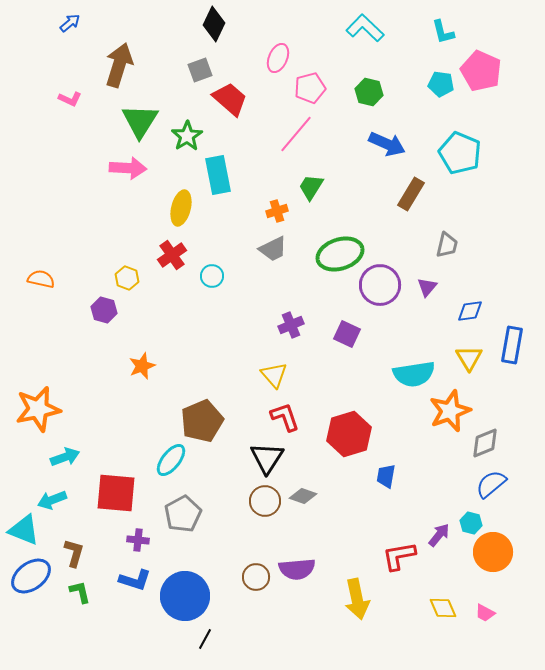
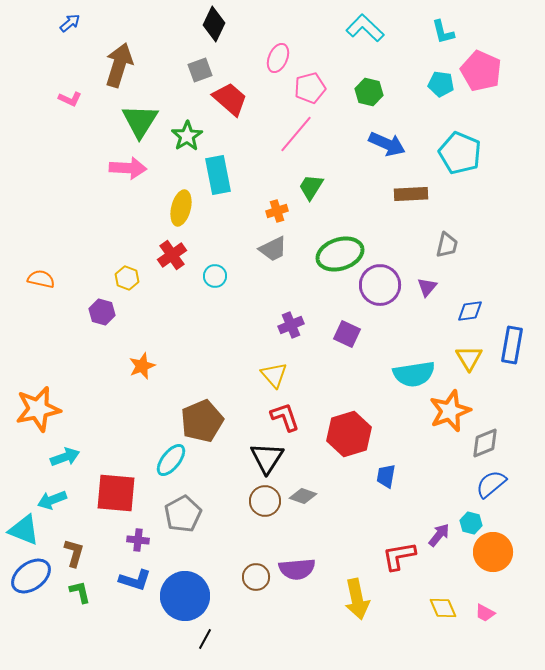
brown rectangle at (411, 194): rotated 56 degrees clockwise
cyan circle at (212, 276): moved 3 px right
purple hexagon at (104, 310): moved 2 px left, 2 px down
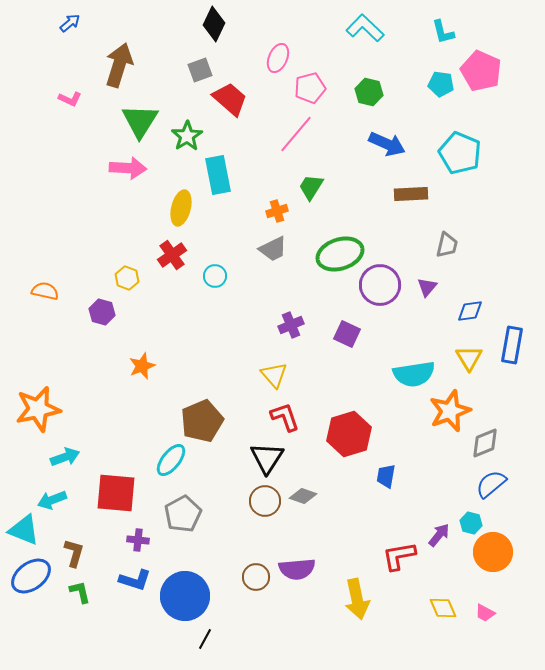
orange semicircle at (41, 279): moved 4 px right, 12 px down
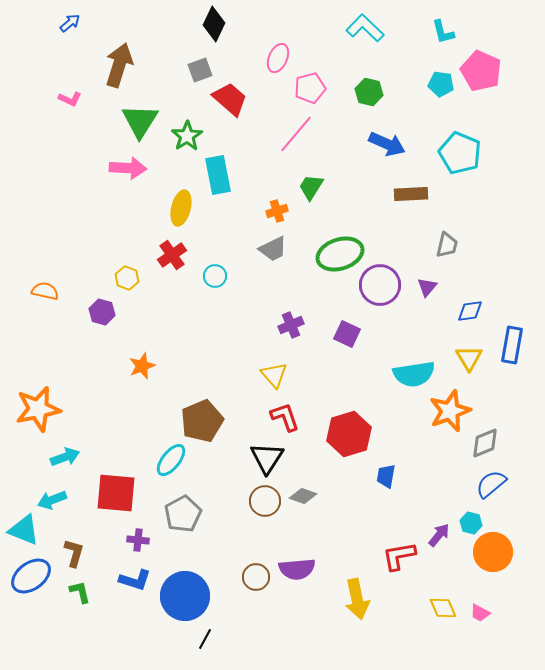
pink trapezoid at (485, 613): moved 5 px left
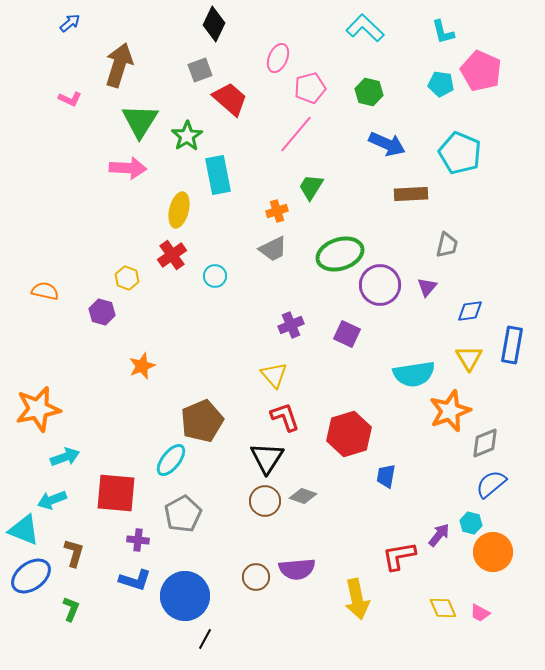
yellow ellipse at (181, 208): moved 2 px left, 2 px down
green L-shape at (80, 592): moved 9 px left, 17 px down; rotated 35 degrees clockwise
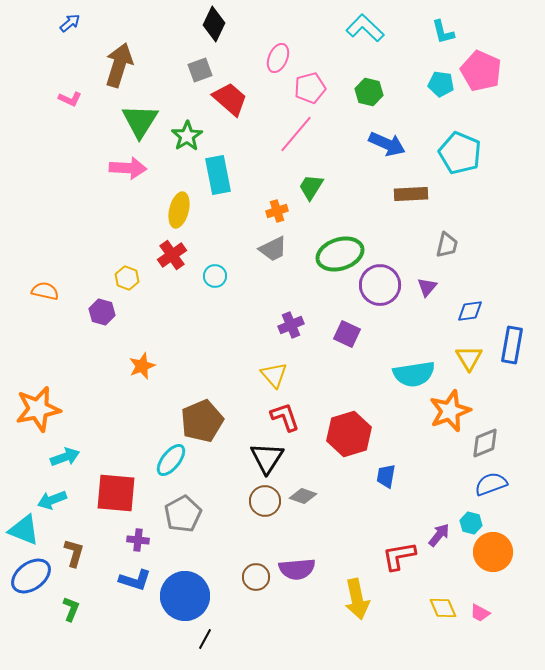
blue semicircle at (491, 484): rotated 20 degrees clockwise
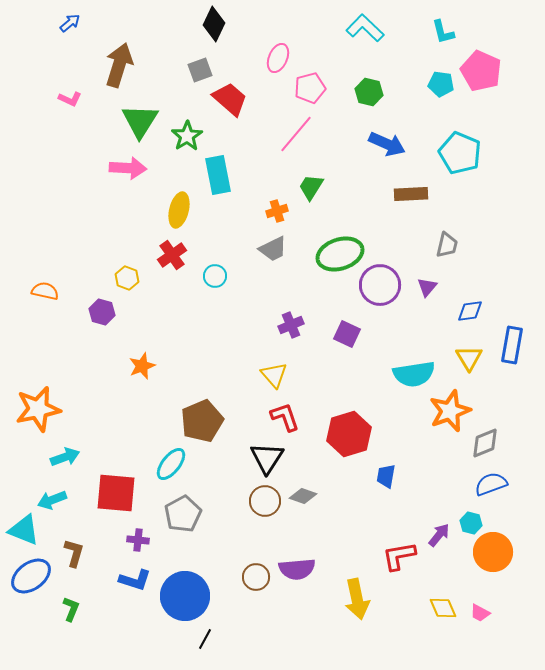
cyan ellipse at (171, 460): moved 4 px down
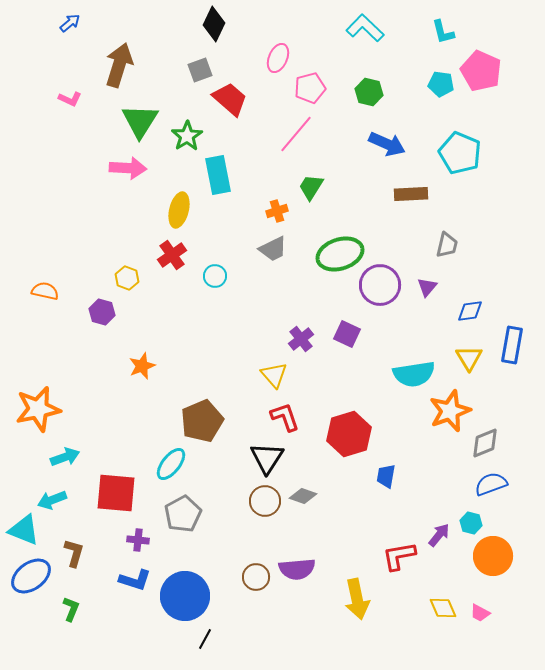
purple cross at (291, 325): moved 10 px right, 14 px down; rotated 15 degrees counterclockwise
orange circle at (493, 552): moved 4 px down
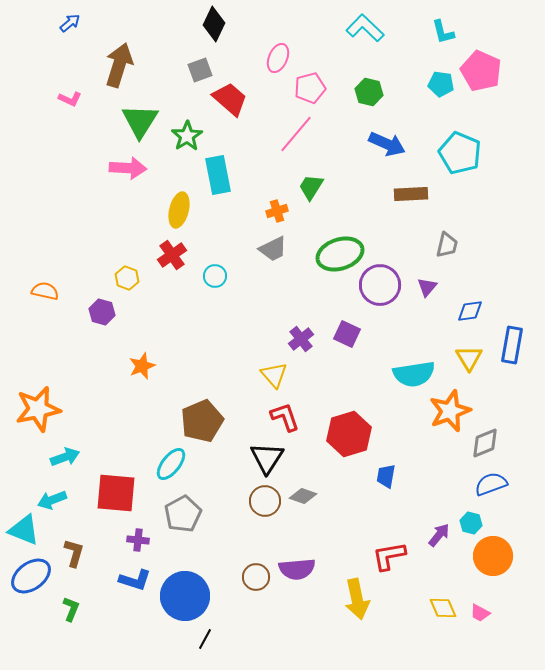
red L-shape at (399, 556): moved 10 px left
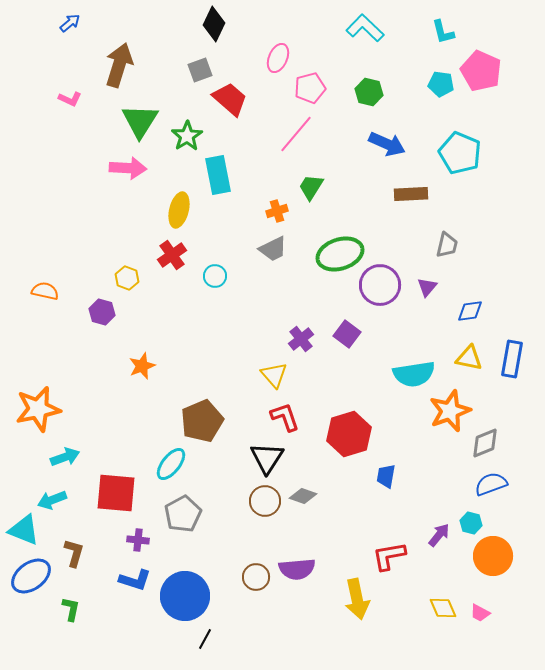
purple square at (347, 334): rotated 12 degrees clockwise
blue rectangle at (512, 345): moved 14 px down
yellow triangle at (469, 358): rotated 48 degrees counterclockwise
green L-shape at (71, 609): rotated 10 degrees counterclockwise
